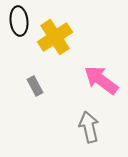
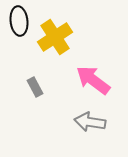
pink arrow: moved 8 px left
gray rectangle: moved 1 px down
gray arrow: moved 1 px right, 5 px up; rotated 68 degrees counterclockwise
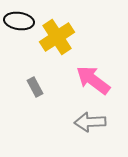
black ellipse: rotated 76 degrees counterclockwise
yellow cross: moved 2 px right
gray arrow: rotated 12 degrees counterclockwise
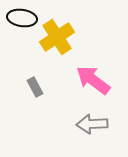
black ellipse: moved 3 px right, 3 px up
gray arrow: moved 2 px right, 2 px down
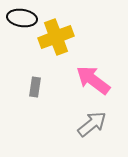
yellow cross: moved 1 px left; rotated 12 degrees clockwise
gray rectangle: rotated 36 degrees clockwise
gray arrow: rotated 144 degrees clockwise
